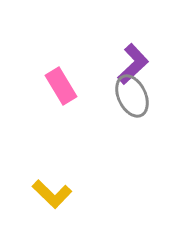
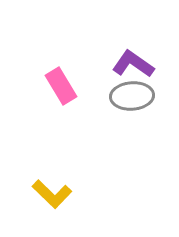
purple L-shape: rotated 102 degrees counterclockwise
gray ellipse: rotated 69 degrees counterclockwise
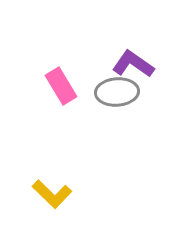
gray ellipse: moved 15 px left, 4 px up
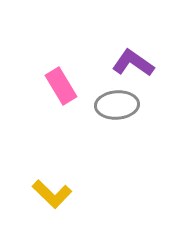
purple L-shape: moved 1 px up
gray ellipse: moved 13 px down
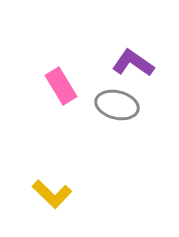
gray ellipse: rotated 18 degrees clockwise
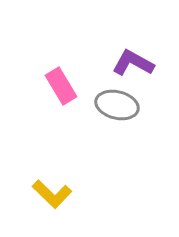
purple L-shape: rotated 6 degrees counterclockwise
